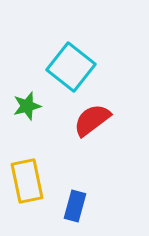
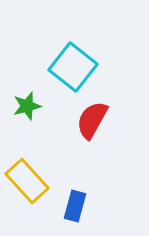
cyan square: moved 2 px right
red semicircle: rotated 24 degrees counterclockwise
yellow rectangle: rotated 30 degrees counterclockwise
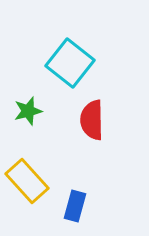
cyan square: moved 3 px left, 4 px up
green star: moved 1 px right, 5 px down
red semicircle: rotated 30 degrees counterclockwise
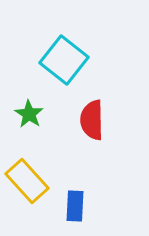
cyan square: moved 6 px left, 3 px up
green star: moved 1 px right, 3 px down; rotated 24 degrees counterclockwise
blue rectangle: rotated 12 degrees counterclockwise
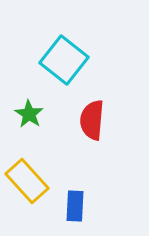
red semicircle: rotated 6 degrees clockwise
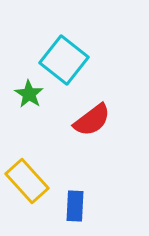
green star: moved 20 px up
red semicircle: rotated 132 degrees counterclockwise
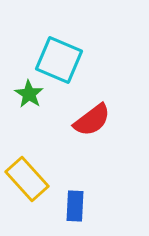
cyan square: moved 5 px left; rotated 15 degrees counterclockwise
yellow rectangle: moved 2 px up
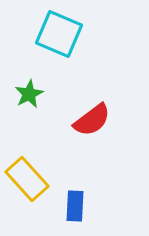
cyan square: moved 26 px up
green star: rotated 12 degrees clockwise
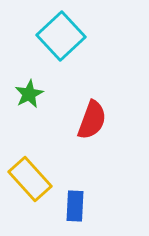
cyan square: moved 2 px right, 2 px down; rotated 24 degrees clockwise
red semicircle: rotated 33 degrees counterclockwise
yellow rectangle: moved 3 px right
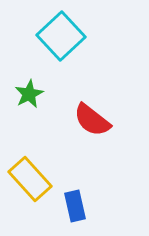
red semicircle: rotated 108 degrees clockwise
blue rectangle: rotated 16 degrees counterclockwise
